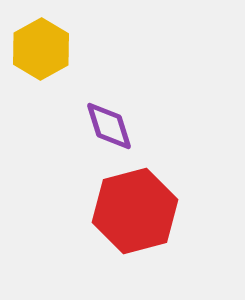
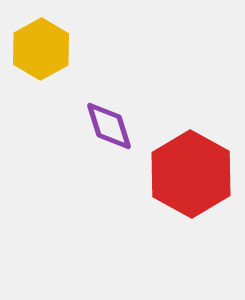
red hexagon: moved 56 px right, 37 px up; rotated 16 degrees counterclockwise
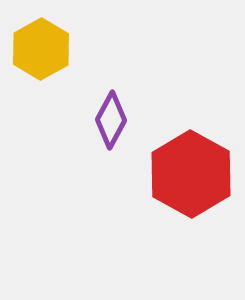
purple diamond: moved 2 px right, 6 px up; rotated 46 degrees clockwise
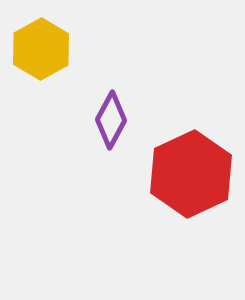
red hexagon: rotated 6 degrees clockwise
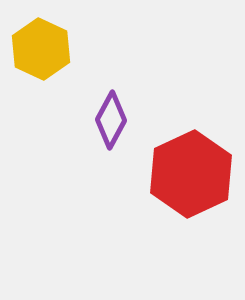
yellow hexagon: rotated 6 degrees counterclockwise
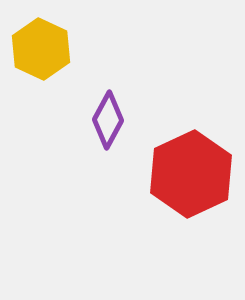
purple diamond: moved 3 px left
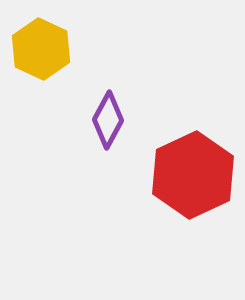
red hexagon: moved 2 px right, 1 px down
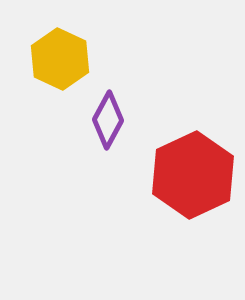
yellow hexagon: moved 19 px right, 10 px down
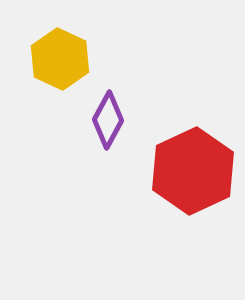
red hexagon: moved 4 px up
